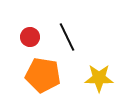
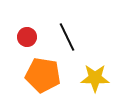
red circle: moved 3 px left
yellow star: moved 4 px left
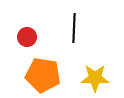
black line: moved 7 px right, 9 px up; rotated 28 degrees clockwise
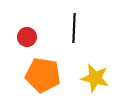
yellow star: rotated 12 degrees clockwise
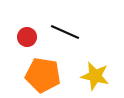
black line: moved 9 px left, 4 px down; rotated 68 degrees counterclockwise
yellow star: moved 2 px up
